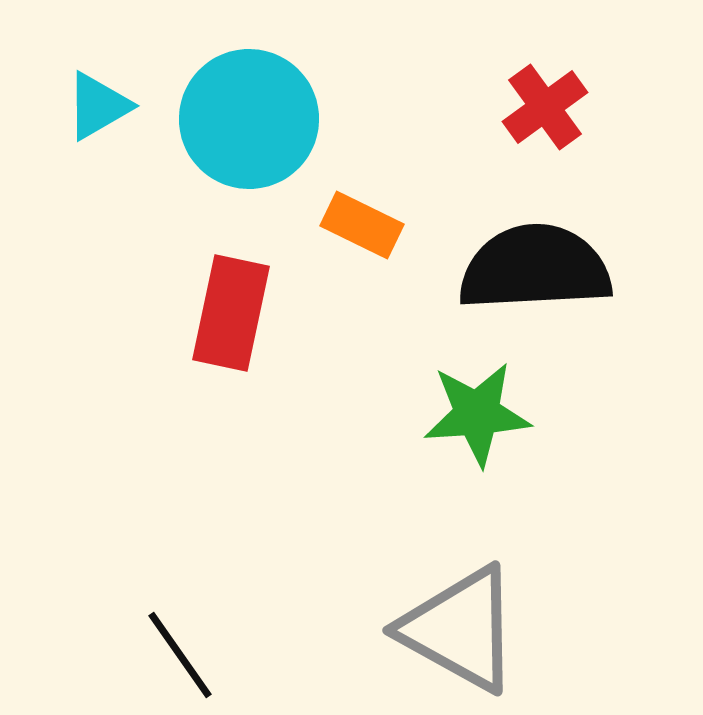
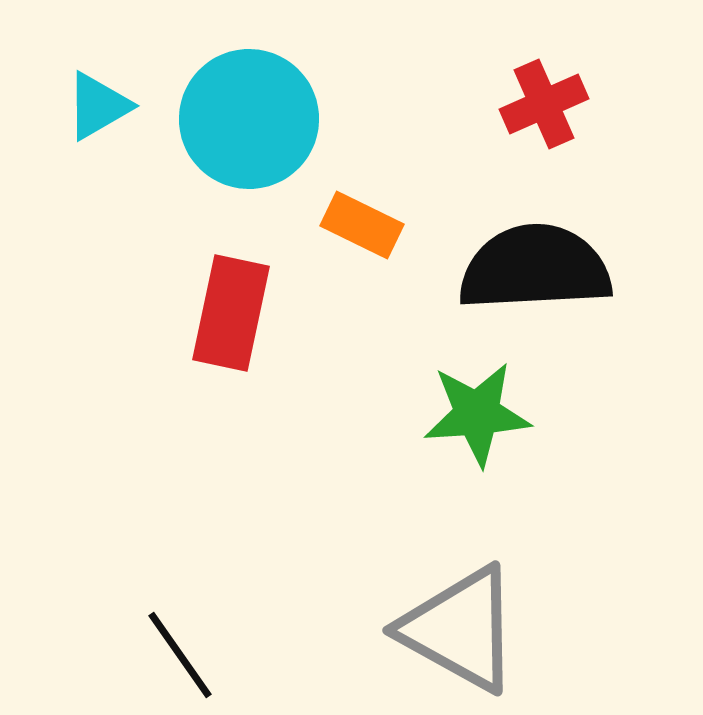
red cross: moved 1 px left, 3 px up; rotated 12 degrees clockwise
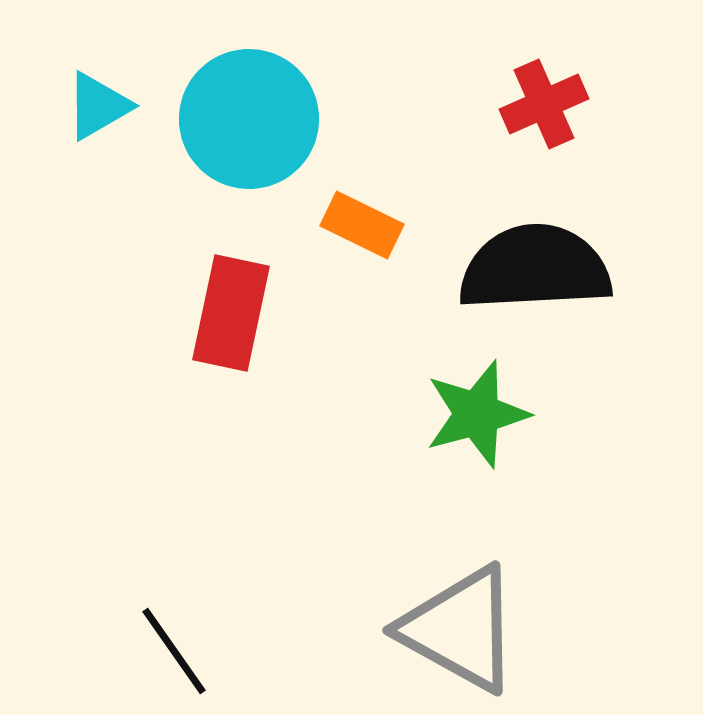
green star: rotated 11 degrees counterclockwise
black line: moved 6 px left, 4 px up
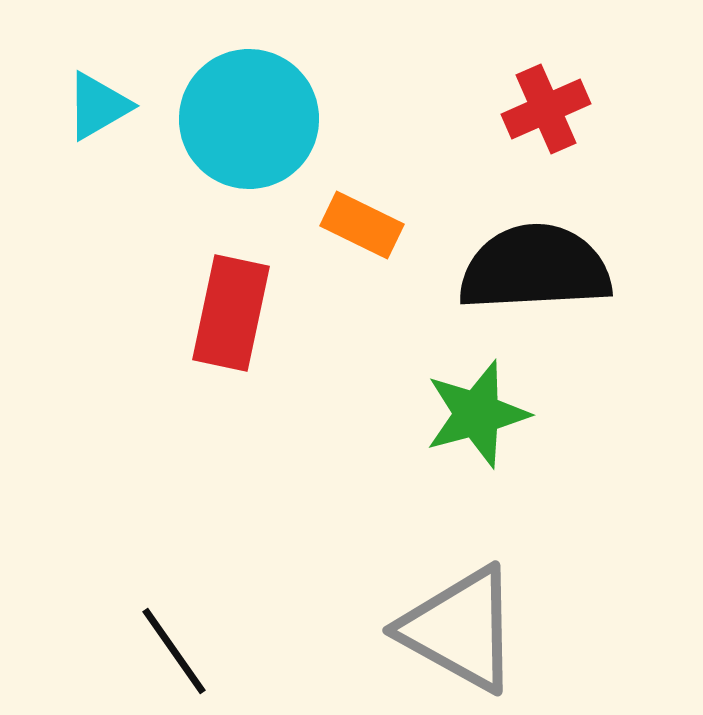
red cross: moved 2 px right, 5 px down
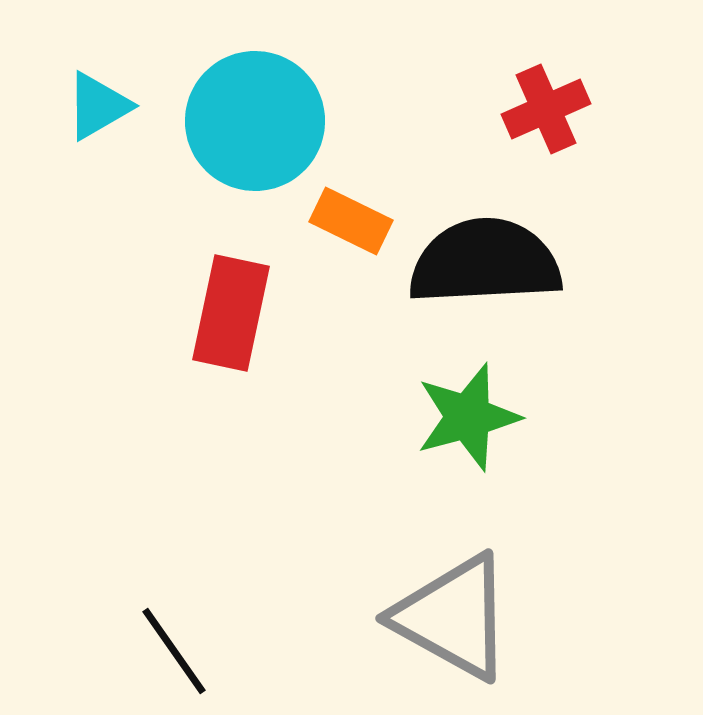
cyan circle: moved 6 px right, 2 px down
orange rectangle: moved 11 px left, 4 px up
black semicircle: moved 50 px left, 6 px up
green star: moved 9 px left, 3 px down
gray triangle: moved 7 px left, 12 px up
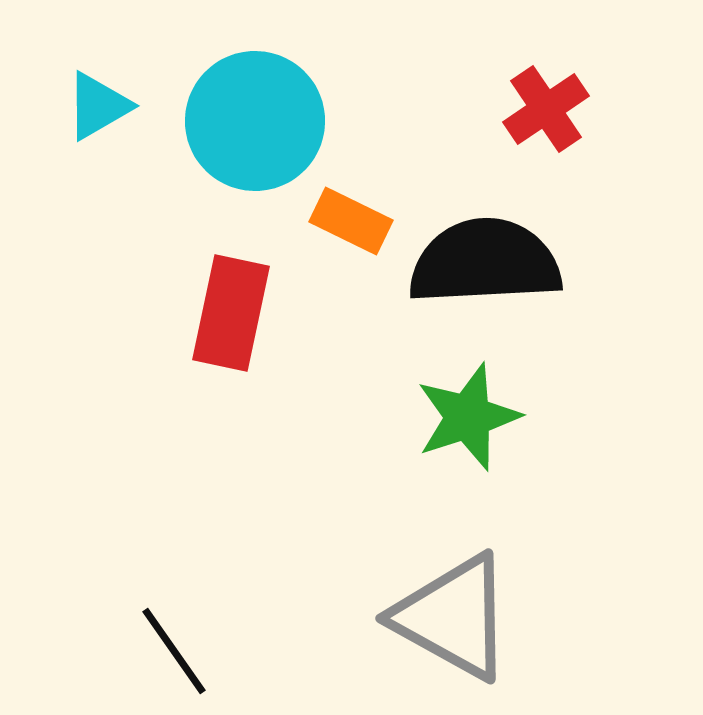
red cross: rotated 10 degrees counterclockwise
green star: rotated 3 degrees counterclockwise
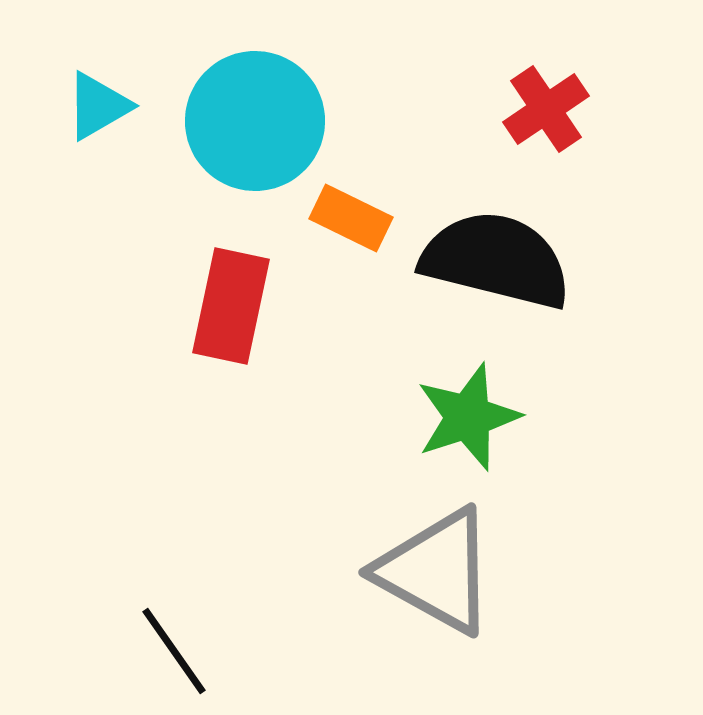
orange rectangle: moved 3 px up
black semicircle: moved 11 px right, 2 px up; rotated 17 degrees clockwise
red rectangle: moved 7 px up
gray triangle: moved 17 px left, 46 px up
